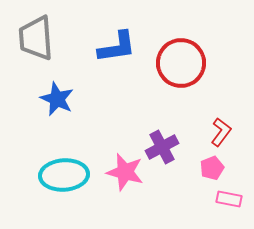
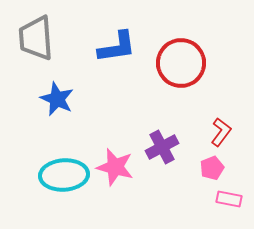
pink star: moved 10 px left, 5 px up
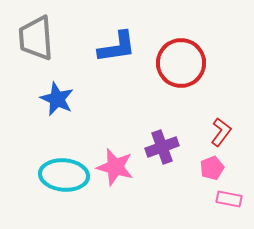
purple cross: rotated 8 degrees clockwise
cyan ellipse: rotated 9 degrees clockwise
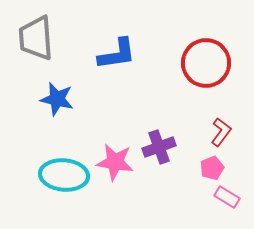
blue L-shape: moved 7 px down
red circle: moved 25 px right
blue star: rotated 12 degrees counterclockwise
purple cross: moved 3 px left
pink star: moved 5 px up; rotated 6 degrees counterclockwise
pink rectangle: moved 2 px left, 2 px up; rotated 20 degrees clockwise
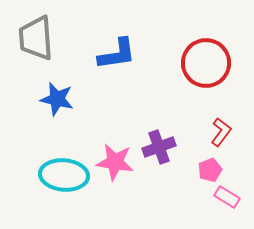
pink pentagon: moved 2 px left, 2 px down
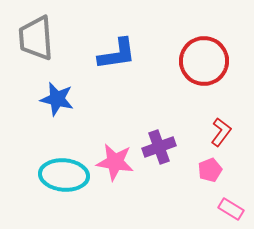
red circle: moved 2 px left, 2 px up
pink rectangle: moved 4 px right, 12 px down
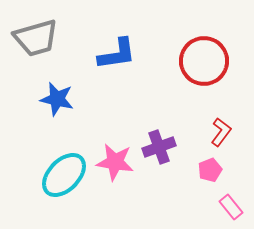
gray trapezoid: rotated 102 degrees counterclockwise
cyan ellipse: rotated 51 degrees counterclockwise
pink rectangle: moved 2 px up; rotated 20 degrees clockwise
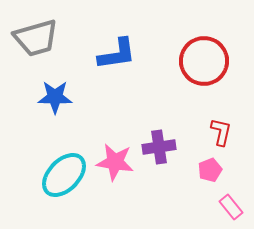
blue star: moved 2 px left, 2 px up; rotated 12 degrees counterclockwise
red L-shape: rotated 24 degrees counterclockwise
purple cross: rotated 12 degrees clockwise
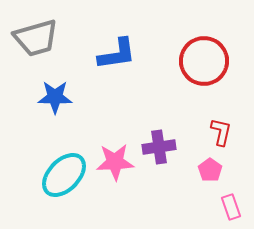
pink star: rotated 12 degrees counterclockwise
pink pentagon: rotated 15 degrees counterclockwise
pink rectangle: rotated 20 degrees clockwise
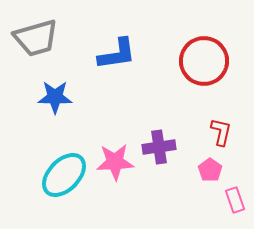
pink rectangle: moved 4 px right, 7 px up
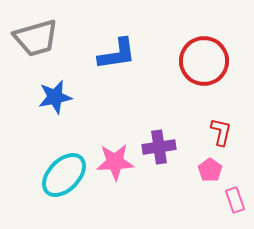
blue star: rotated 12 degrees counterclockwise
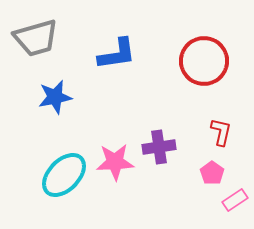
pink pentagon: moved 2 px right, 3 px down
pink rectangle: rotated 75 degrees clockwise
